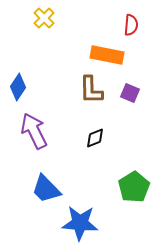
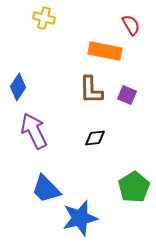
yellow cross: rotated 30 degrees counterclockwise
red semicircle: rotated 35 degrees counterclockwise
orange rectangle: moved 2 px left, 4 px up
purple square: moved 3 px left, 2 px down
black diamond: rotated 15 degrees clockwise
blue star: moved 5 px up; rotated 18 degrees counterclockwise
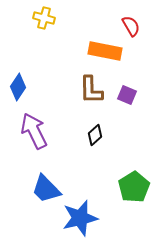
red semicircle: moved 1 px down
black diamond: moved 3 px up; rotated 35 degrees counterclockwise
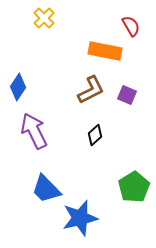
yellow cross: rotated 30 degrees clockwise
brown L-shape: rotated 116 degrees counterclockwise
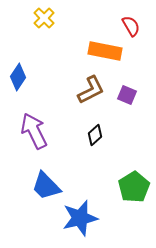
blue diamond: moved 10 px up
blue trapezoid: moved 3 px up
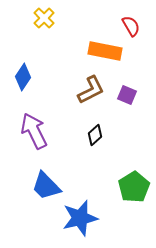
blue diamond: moved 5 px right
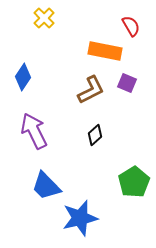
purple square: moved 12 px up
green pentagon: moved 5 px up
